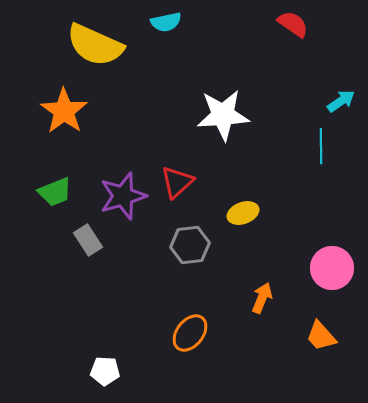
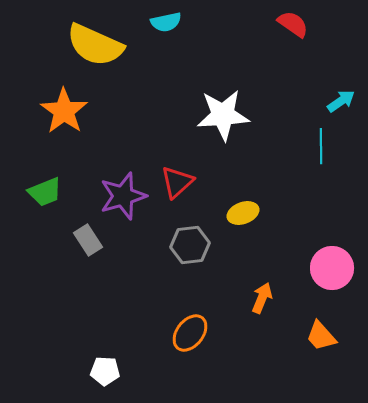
green trapezoid: moved 10 px left
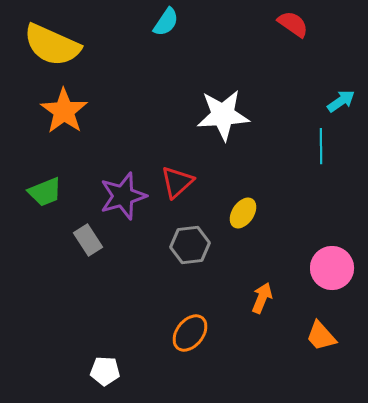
cyan semicircle: rotated 44 degrees counterclockwise
yellow semicircle: moved 43 px left
yellow ellipse: rotated 36 degrees counterclockwise
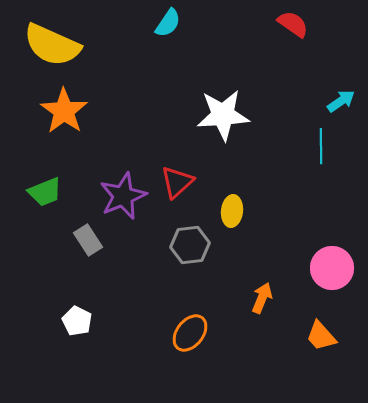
cyan semicircle: moved 2 px right, 1 px down
purple star: rotated 6 degrees counterclockwise
yellow ellipse: moved 11 px left, 2 px up; rotated 28 degrees counterclockwise
white pentagon: moved 28 px left, 50 px up; rotated 24 degrees clockwise
